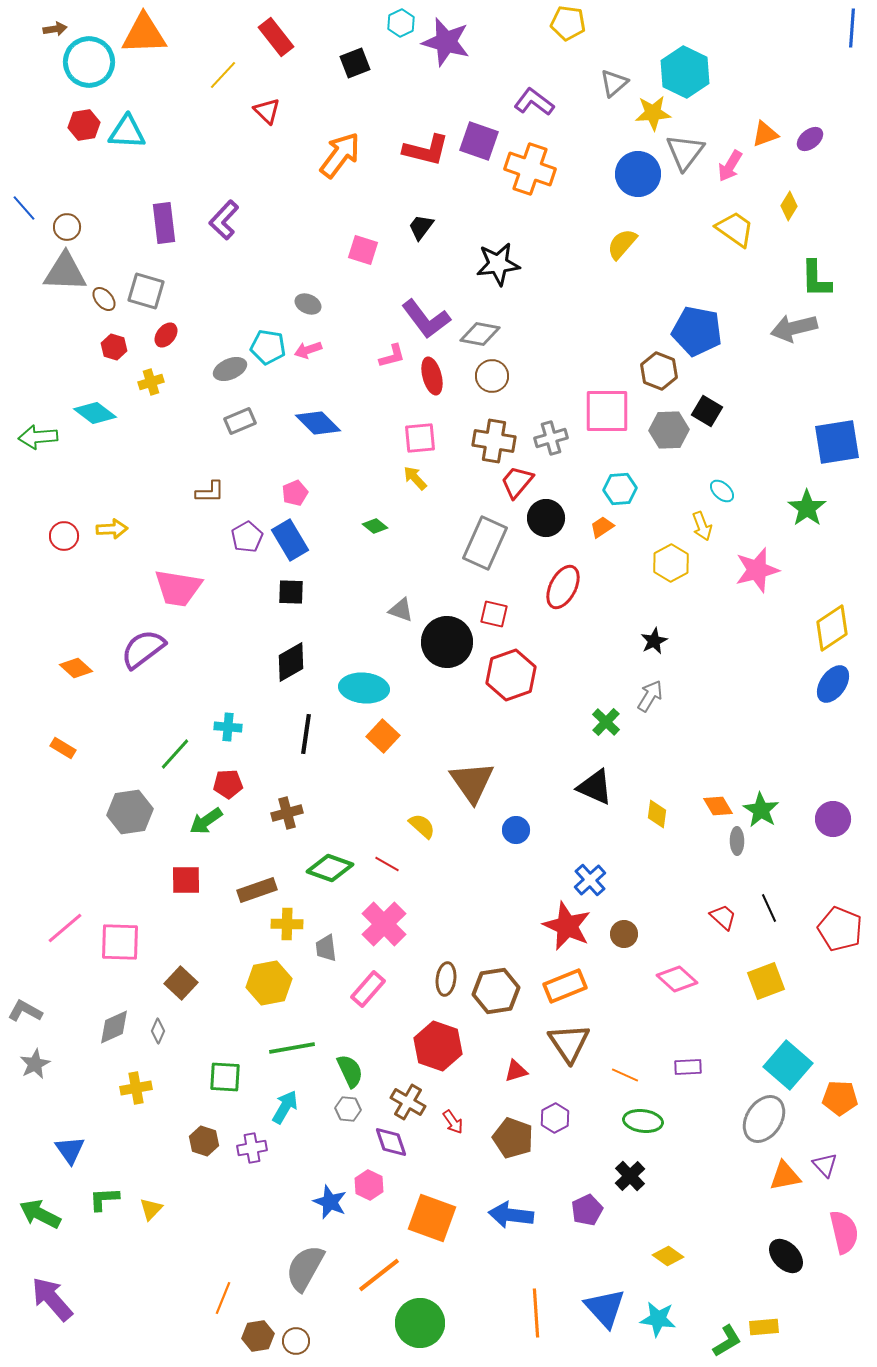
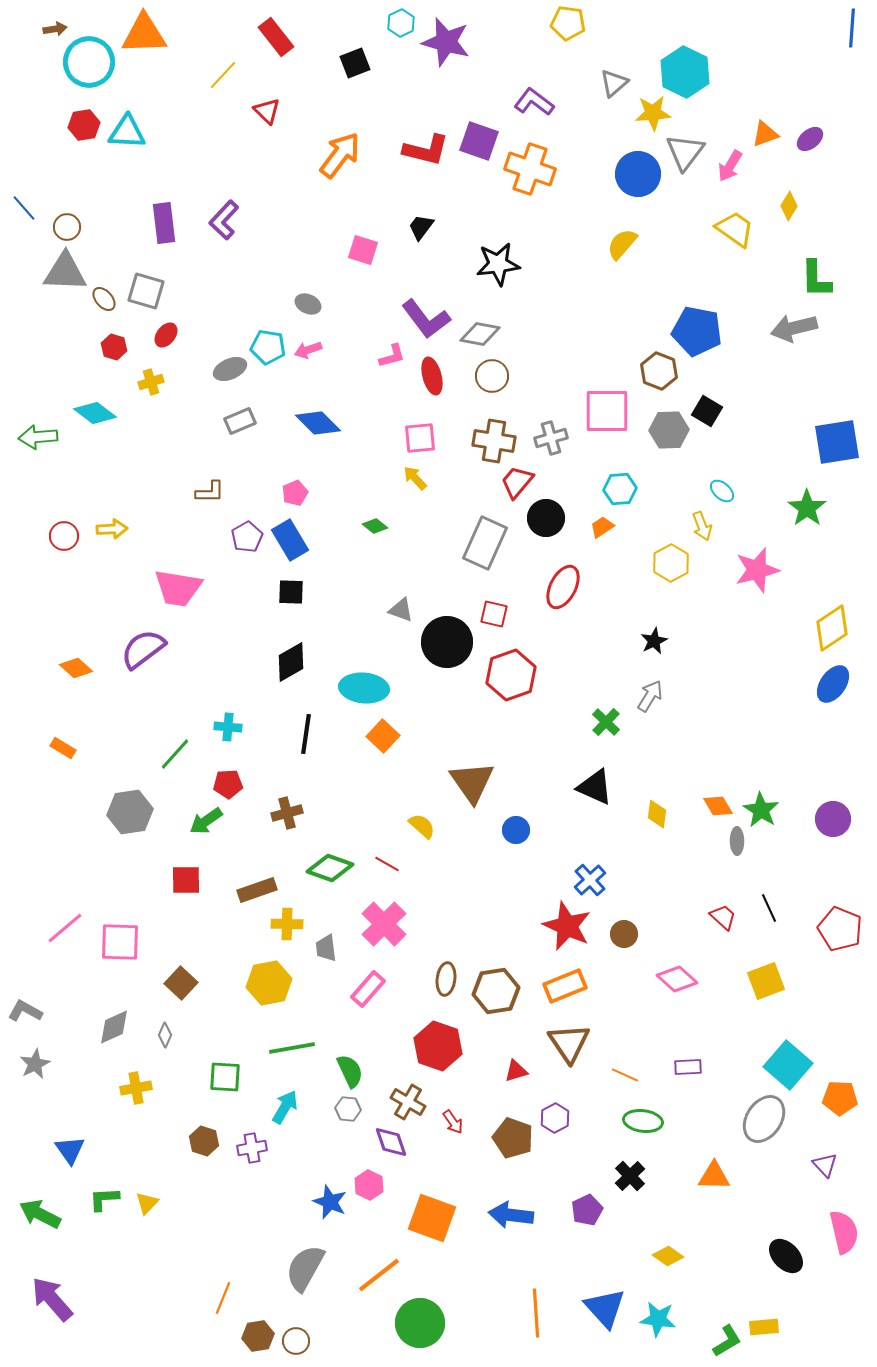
gray diamond at (158, 1031): moved 7 px right, 4 px down
orange triangle at (785, 1176): moved 71 px left; rotated 12 degrees clockwise
yellow triangle at (151, 1209): moved 4 px left, 6 px up
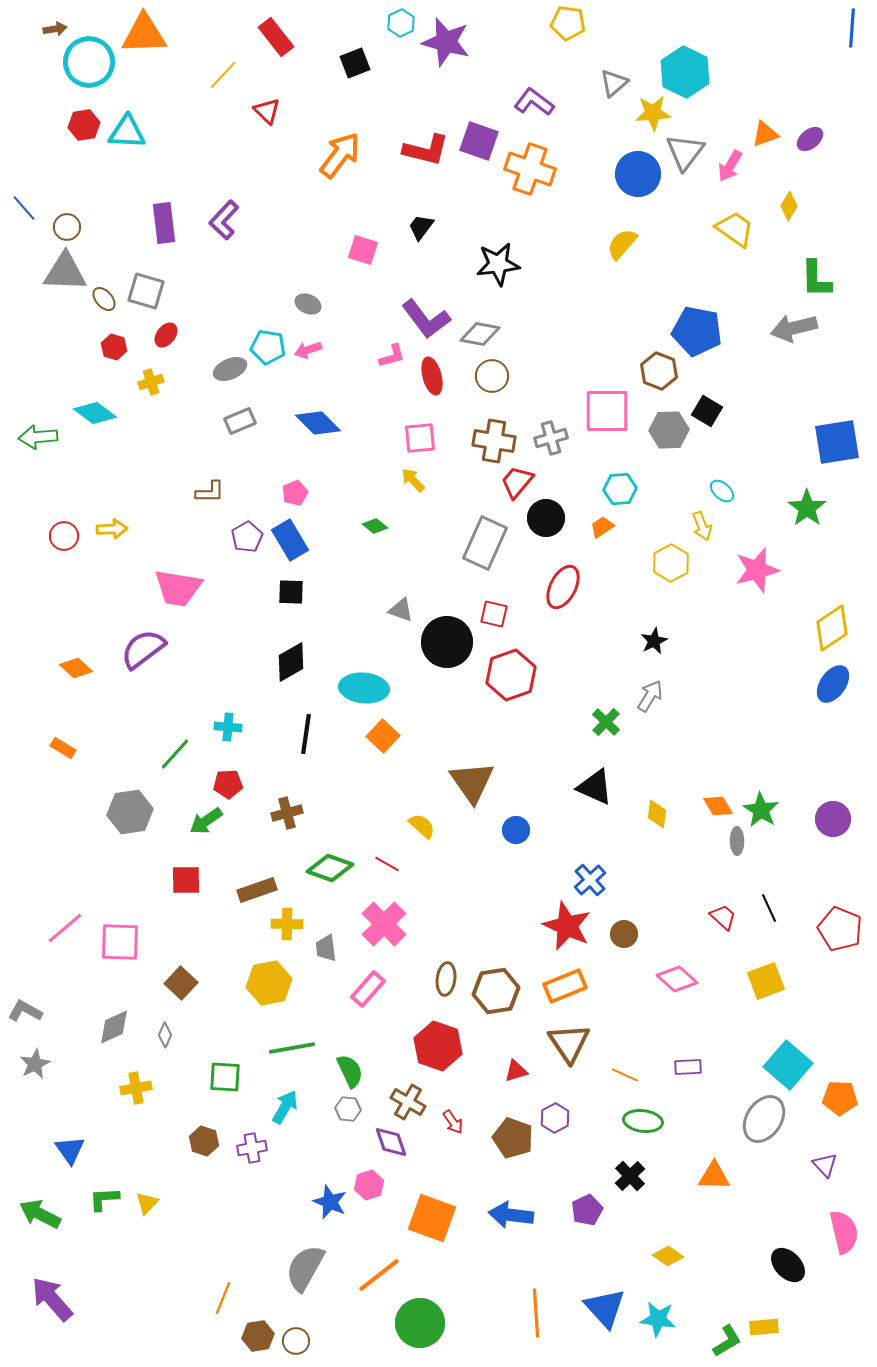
yellow arrow at (415, 478): moved 2 px left, 2 px down
pink hexagon at (369, 1185): rotated 16 degrees clockwise
black ellipse at (786, 1256): moved 2 px right, 9 px down
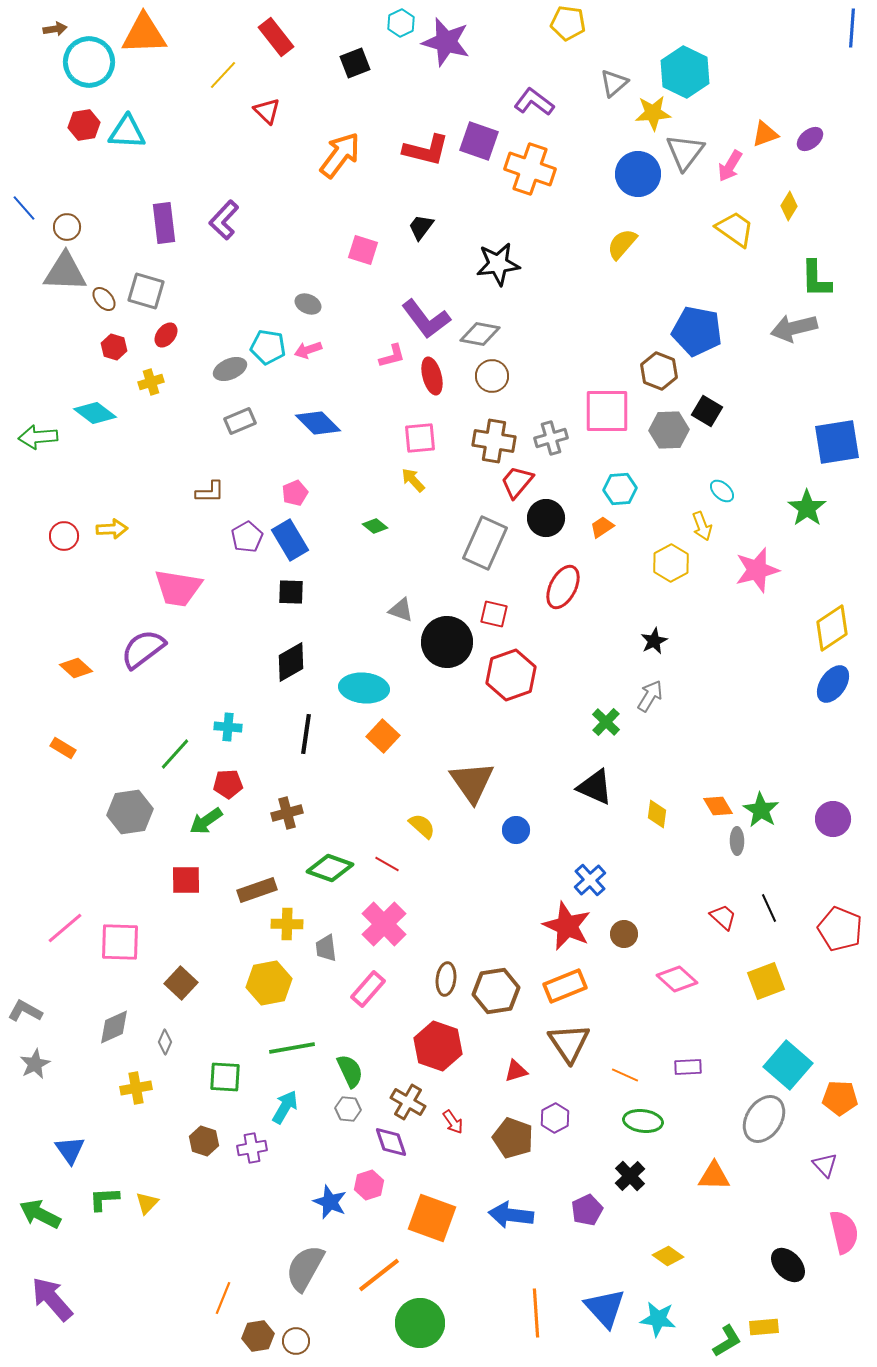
gray diamond at (165, 1035): moved 7 px down
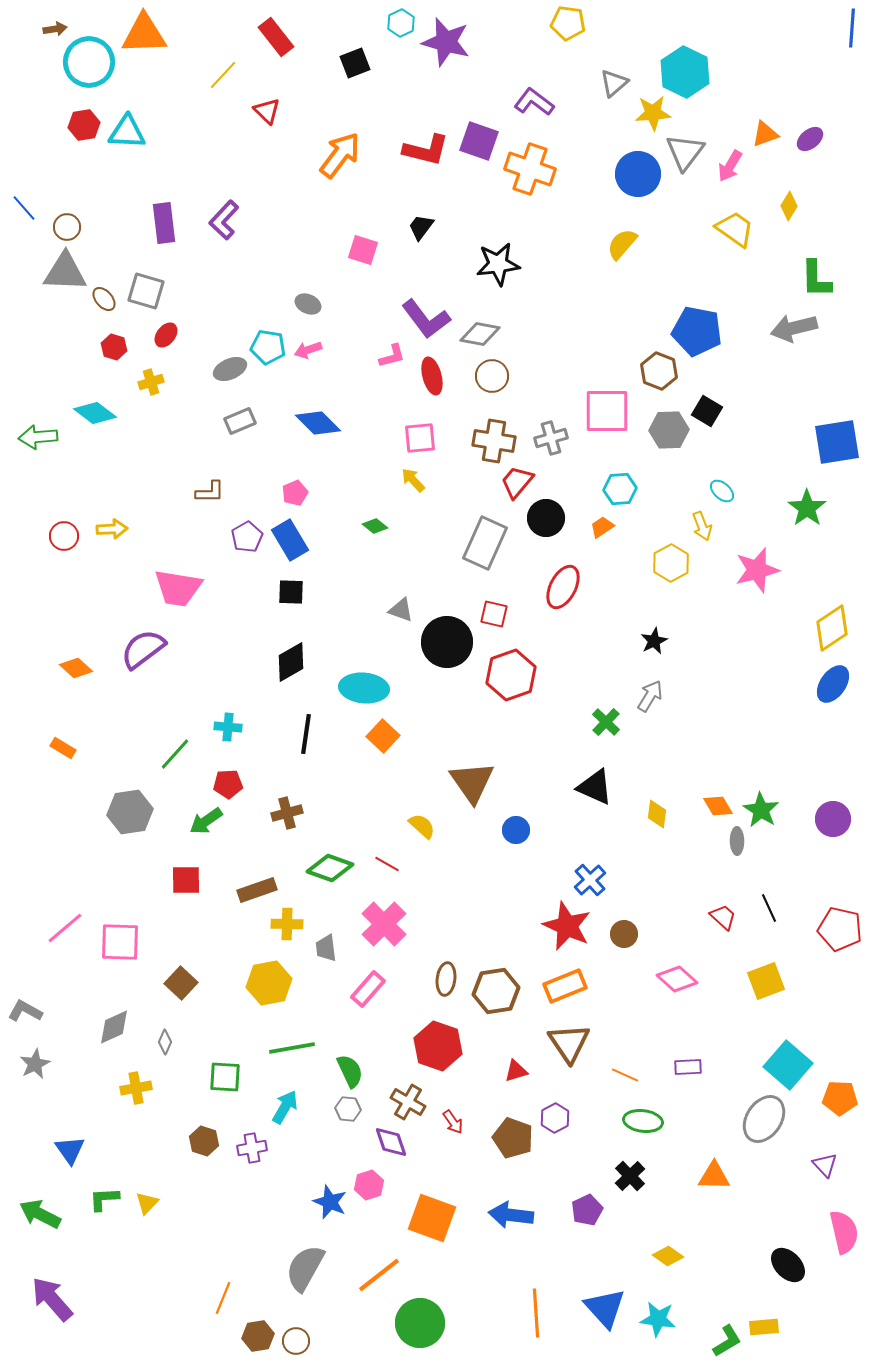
red pentagon at (840, 929): rotated 9 degrees counterclockwise
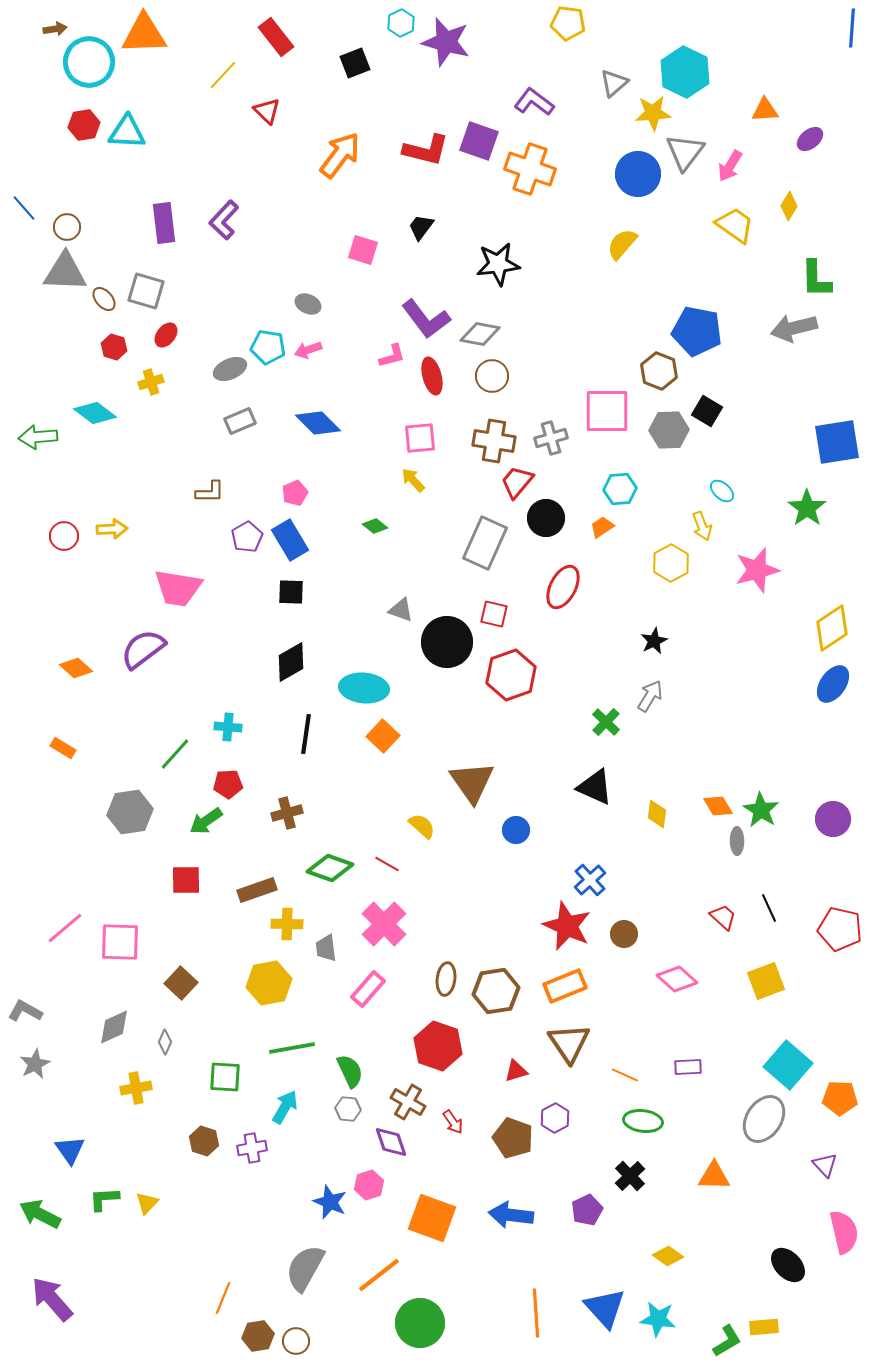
orange triangle at (765, 134): moved 24 px up; rotated 16 degrees clockwise
yellow trapezoid at (735, 229): moved 4 px up
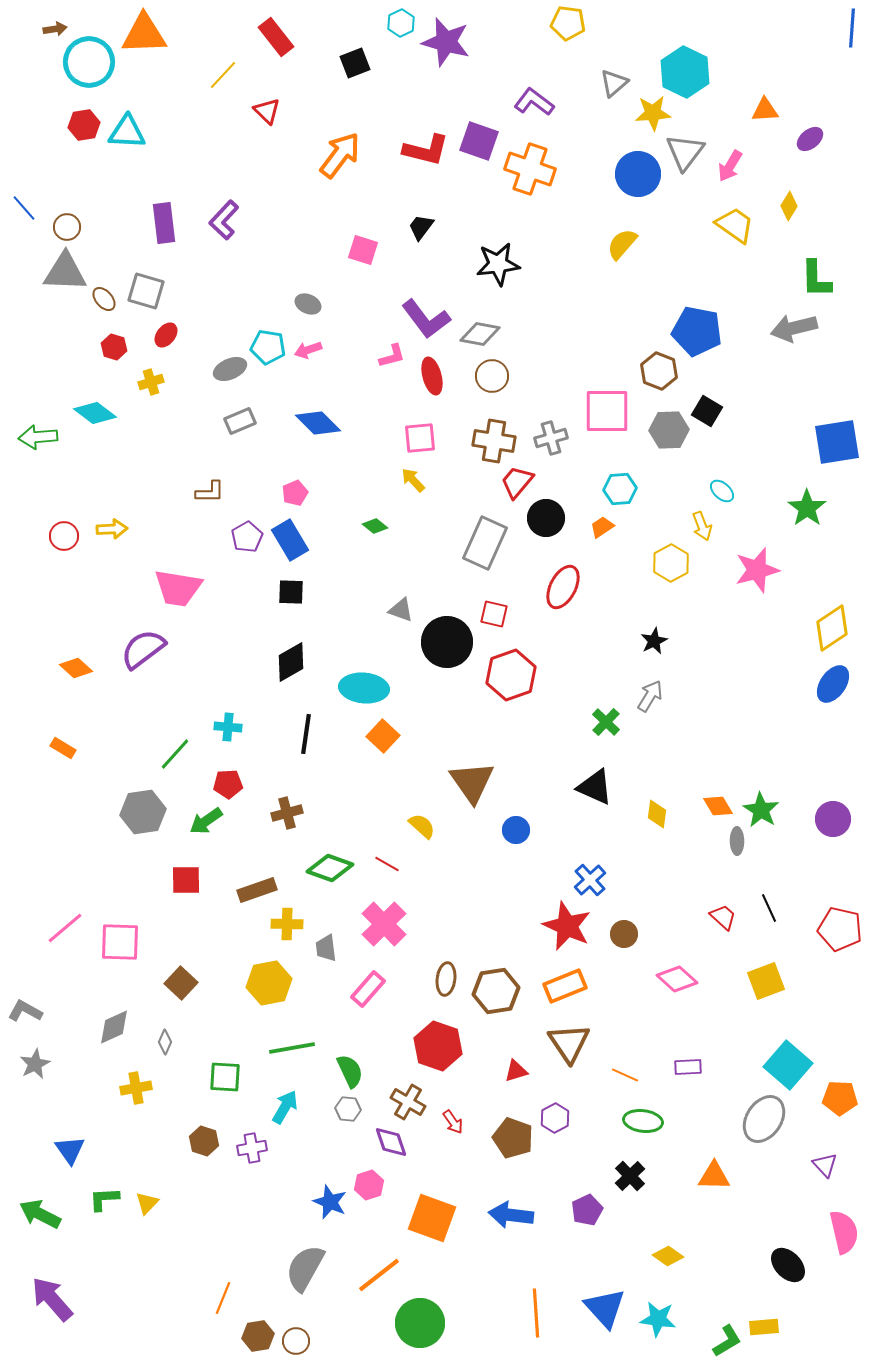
gray hexagon at (130, 812): moved 13 px right
